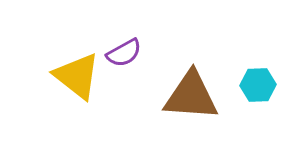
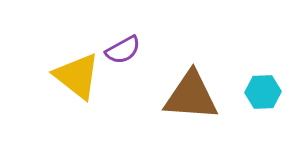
purple semicircle: moved 1 px left, 3 px up
cyan hexagon: moved 5 px right, 7 px down
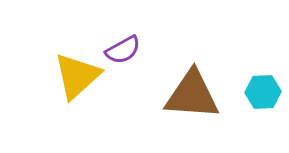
yellow triangle: rotated 40 degrees clockwise
brown triangle: moved 1 px right, 1 px up
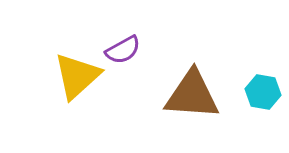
cyan hexagon: rotated 12 degrees clockwise
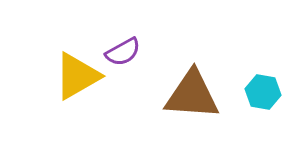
purple semicircle: moved 2 px down
yellow triangle: rotated 12 degrees clockwise
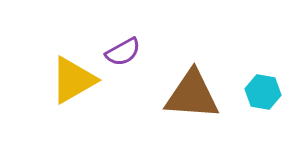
yellow triangle: moved 4 px left, 4 px down
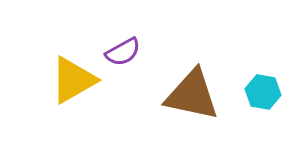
brown triangle: rotated 8 degrees clockwise
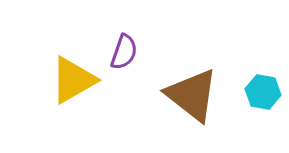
purple semicircle: moved 1 px right; rotated 42 degrees counterclockwise
brown triangle: rotated 26 degrees clockwise
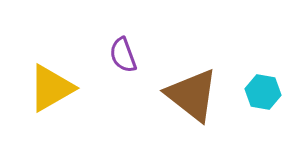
purple semicircle: moved 1 px left, 3 px down; rotated 141 degrees clockwise
yellow triangle: moved 22 px left, 8 px down
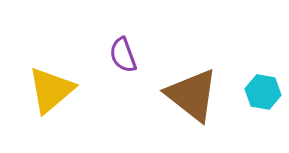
yellow triangle: moved 2 px down; rotated 10 degrees counterclockwise
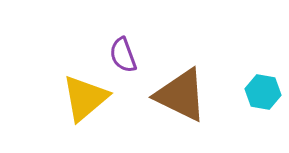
yellow triangle: moved 34 px right, 8 px down
brown triangle: moved 11 px left; rotated 12 degrees counterclockwise
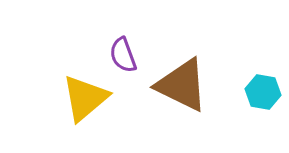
brown triangle: moved 1 px right, 10 px up
